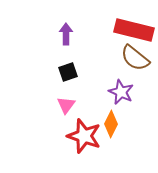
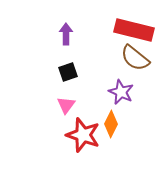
red star: moved 1 px left, 1 px up
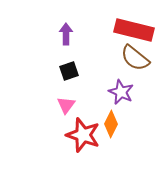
black square: moved 1 px right, 1 px up
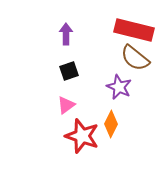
purple star: moved 2 px left, 5 px up
pink triangle: rotated 18 degrees clockwise
red star: moved 1 px left, 1 px down
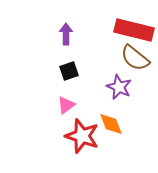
orange diamond: rotated 48 degrees counterclockwise
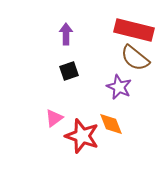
pink triangle: moved 12 px left, 13 px down
